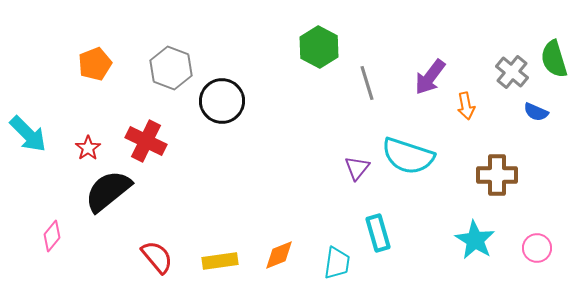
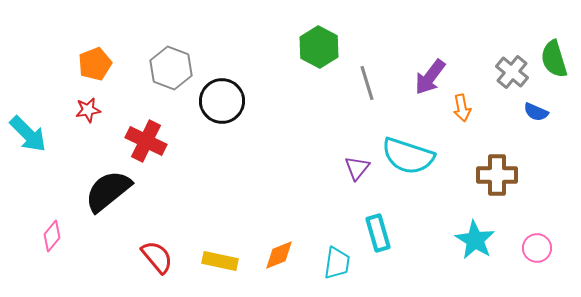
orange arrow: moved 4 px left, 2 px down
red star: moved 38 px up; rotated 25 degrees clockwise
yellow rectangle: rotated 20 degrees clockwise
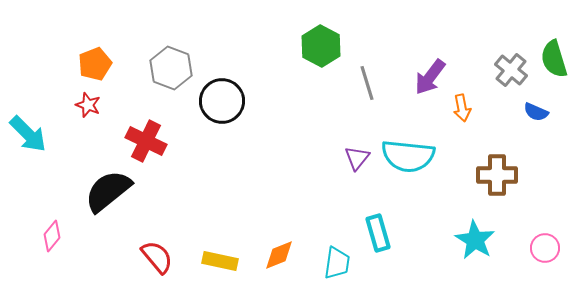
green hexagon: moved 2 px right, 1 px up
gray cross: moved 1 px left, 2 px up
red star: moved 5 px up; rotated 30 degrees clockwise
cyan semicircle: rotated 12 degrees counterclockwise
purple triangle: moved 10 px up
pink circle: moved 8 px right
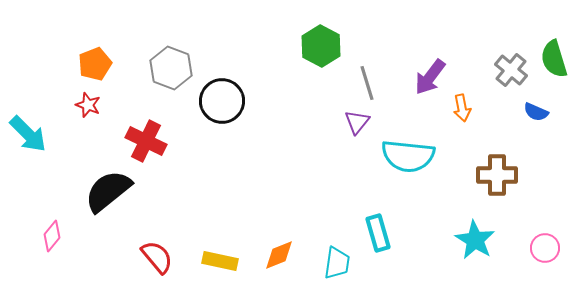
purple triangle: moved 36 px up
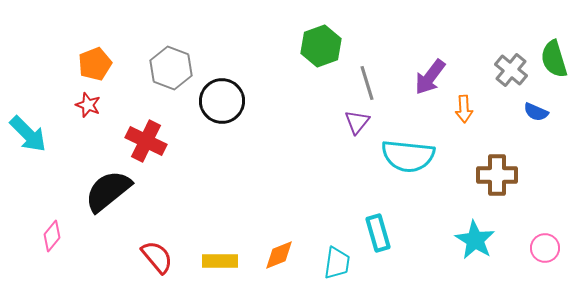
green hexagon: rotated 12 degrees clockwise
orange arrow: moved 2 px right, 1 px down; rotated 8 degrees clockwise
yellow rectangle: rotated 12 degrees counterclockwise
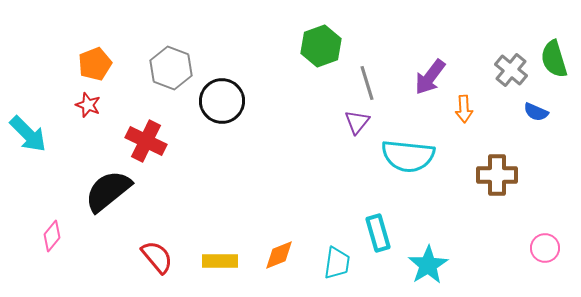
cyan star: moved 47 px left, 25 px down; rotated 9 degrees clockwise
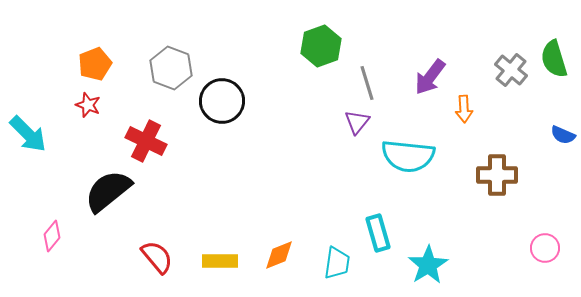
blue semicircle: moved 27 px right, 23 px down
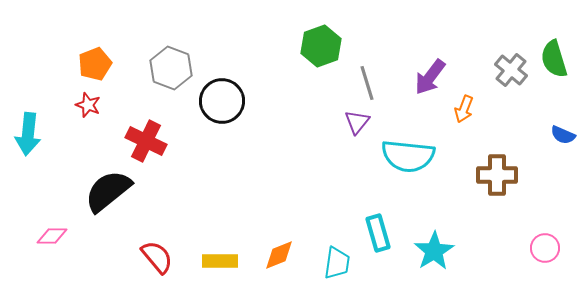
orange arrow: rotated 24 degrees clockwise
cyan arrow: rotated 51 degrees clockwise
pink diamond: rotated 52 degrees clockwise
cyan star: moved 6 px right, 14 px up
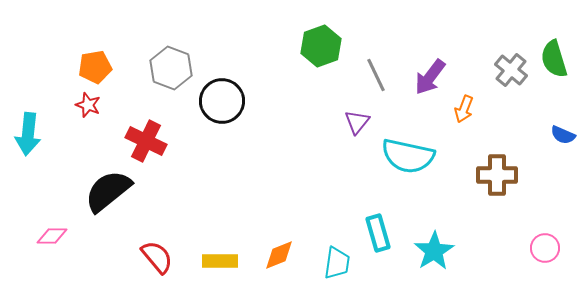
orange pentagon: moved 3 px down; rotated 12 degrees clockwise
gray line: moved 9 px right, 8 px up; rotated 8 degrees counterclockwise
cyan semicircle: rotated 6 degrees clockwise
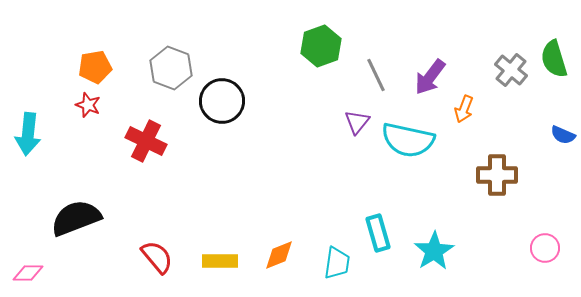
cyan semicircle: moved 16 px up
black semicircle: moved 32 px left, 27 px down; rotated 18 degrees clockwise
pink diamond: moved 24 px left, 37 px down
